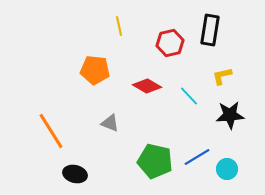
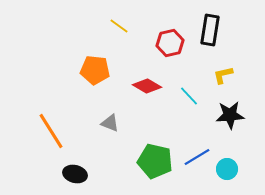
yellow line: rotated 42 degrees counterclockwise
yellow L-shape: moved 1 px right, 1 px up
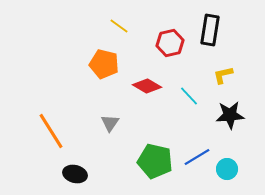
orange pentagon: moved 9 px right, 6 px up; rotated 8 degrees clockwise
gray triangle: rotated 42 degrees clockwise
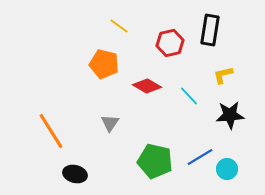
blue line: moved 3 px right
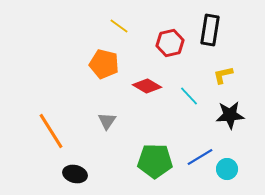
gray triangle: moved 3 px left, 2 px up
green pentagon: rotated 12 degrees counterclockwise
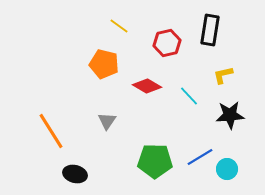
red hexagon: moved 3 px left
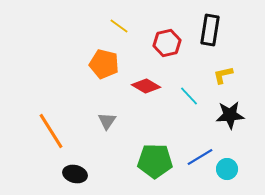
red diamond: moved 1 px left
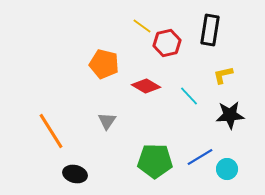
yellow line: moved 23 px right
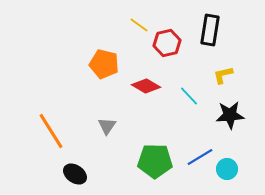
yellow line: moved 3 px left, 1 px up
gray triangle: moved 5 px down
black ellipse: rotated 20 degrees clockwise
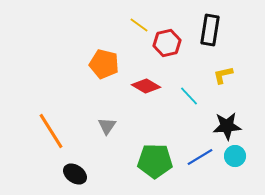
black star: moved 3 px left, 11 px down
cyan circle: moved 8 px right, 13 px up
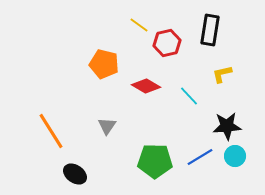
yellow L-shape: moved 1 px left, 1 px up
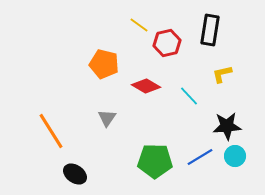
gray triangle: moved 8 px up
